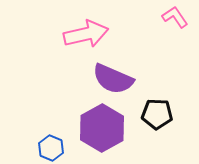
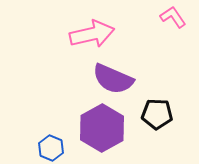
pink L-shape: moved 2 px left
pink arrow: moved 6 px right
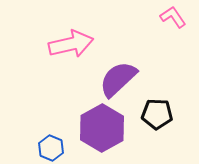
pink arrow: moved 21 px left, 10 px down
purple semicircle: moved 5 px right; rotated 114 degrees clockwise
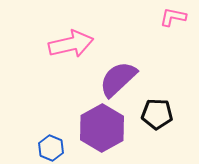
pink L-shape: rotated 44 degrees counterclockwise
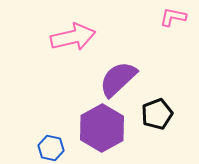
pink arrow: moved 2 px right, 7 px up
black pentagon: rotated 24 degrees counterclockwise
blue hexagon: rotated 10 degrees counterclockwise
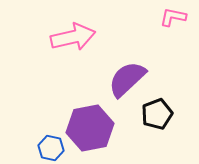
purple semicircle: moved 9 px right
purple hexagon: moved 12 px left; rotated 18 degrees clockwise
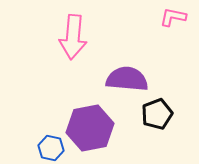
pink arrow: rotated 108 degrees clockwise
purple semicircle: rotated 48 degrees clockwise
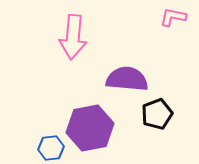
blue hexagon: rotated 20 degrees counterclockwise
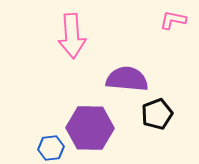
pink L-shape: moved 3 px down
pink arrow: moved 1 px left, 1 px up; rotated 9 degrees counterclockwise
purple hexagon: rotated 12 degrees clockwise
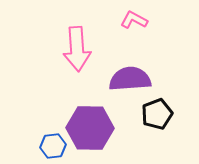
pink L-shape: moved 39 px left; rotated 16 degrees clockwise
pink arrow: moved 5 px right, 13 px down
purple semicircle: moved 3 px right; rotated 9 degrees counterclockwise
blue hexagon: moved 2 px right, 2 px up
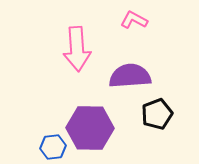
purple semicircle: moved 3 px up
blue hexagon: moved 1 px down
